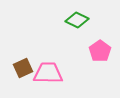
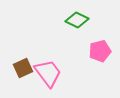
pink pentagon: rotated 20 degrees clockwise
pink trapezoid: rotated 52 degrees clockwise
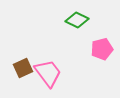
pink pentagon: moved 2 px right, 2 px up
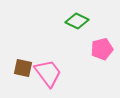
green diamond: moved 1 px down
brown square: rotated 36 degrees clockwise
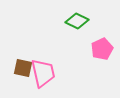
pink pentagon: rotated 10 degrees counterclockwise
pink trapezoid: moved 5 px left; rotated 24 degrees clockwise
